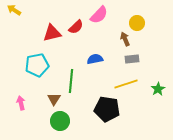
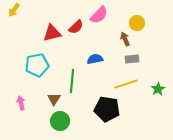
yellow arrow: rotated 88 degrees counterclockwise
green line: moved 1 px right
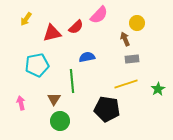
yellow arrow: moved 12 px right, 9 px down
blue semicircle: moved 8 px left, 2 px up
green line: rotated 10 degrees counterclockwise
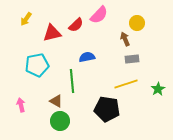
red semicircle: moved 2 px up
brown triangle: moved 2 px right, 2 px down; rotated 32 degrees counterclockwise
pink arrow: moved 2 px down
